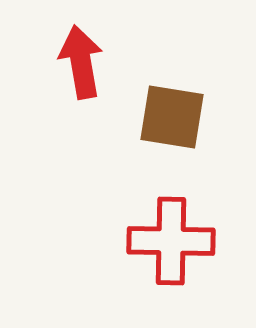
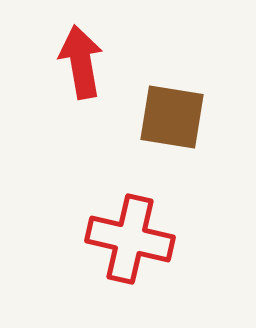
red cross: moved 41 px left, 2 px up; rotated 12 degrees clockwise
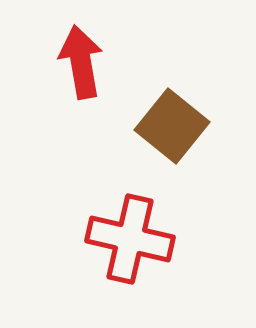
brown square: moved 9 px down; rotated 30 degrees clockwise
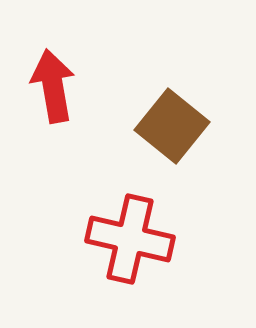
red arrow: moved 28 px left, 24 px down
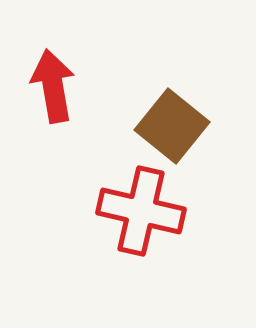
red cross: moved 11 px right, 28 px up
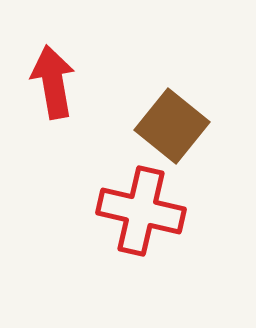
red arrow: moved 4 px up
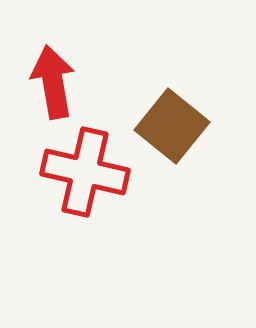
red cross: moved 56 px left, 39 px up
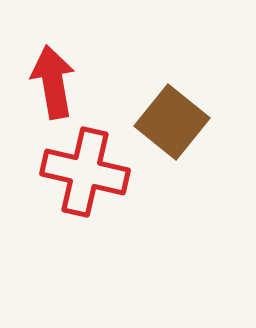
brown square: moved 4 px up
